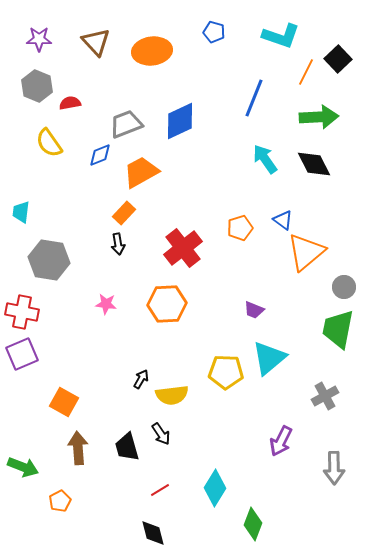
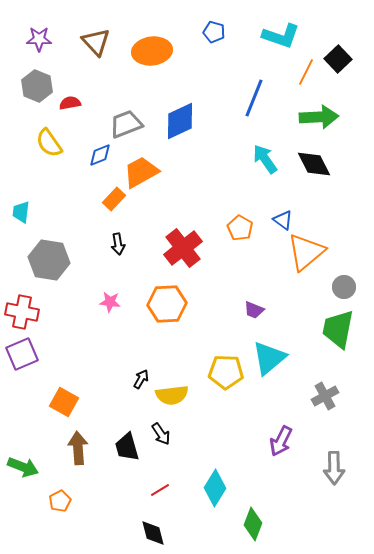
orange rectangle at (124, 213): moved 10 px left, 14 px up
orange pentagon at (240, 228): rotated 25 degrees counterclockwise
pink star at (106, 304): moved 4 px right, 2 px up
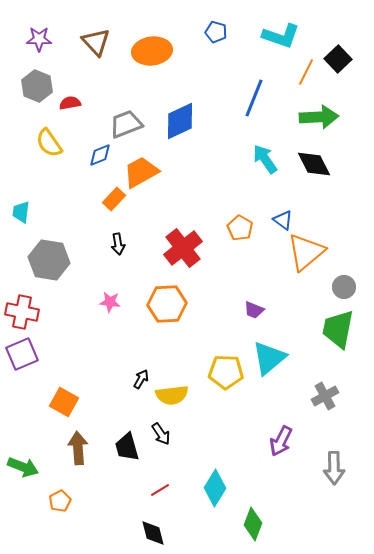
blue pentagon at (214, 32): moved 2 px right
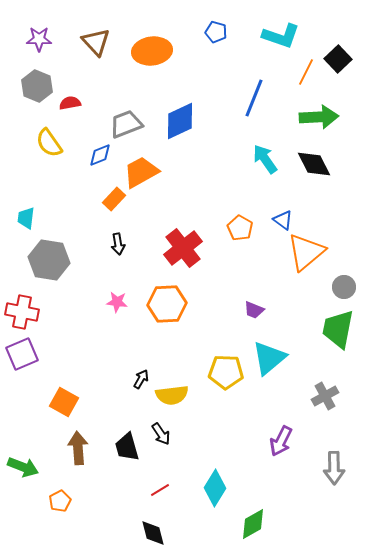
cyan trapezoid at (21, 212): moved 5 px right, 6 px down
pink star at (110, 302): moved 7 px right
green diamond at (253, 524): rotated 40 degrees clockwise
